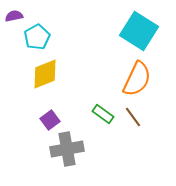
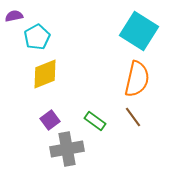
orange semicircle: rotated 12 degrees counterclockwise
green rectangle: moved 8 px left, 7 px down
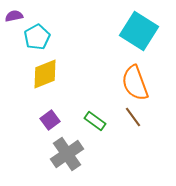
orange semicircle: moved 2 px left, 4 px down; rotated 147 degrees clockwise
gray cross: moved 5 px down; rotated 24 degrees counterclockwise
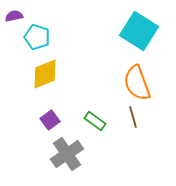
cyan pentagon: rotated 25 degrees counterclockwise
orange semicircle: moved 2 px right
brown line: rotated 20 degrees clockwise
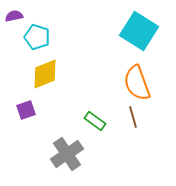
purple square: moved 24 px left, 10 px up; rotated 18 degrees clockwise
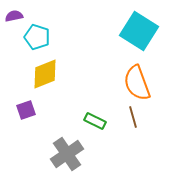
green rectangle: rotated 10 degrees counterclockwise
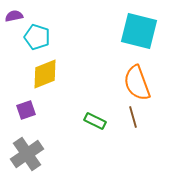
cyan square: rotated 18 degrees counterclockwise
gray cross: moved 40 px left
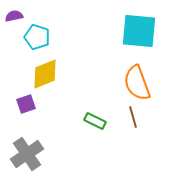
cyan square: rotated 9 degrees counterclockwise
purple square: moved 6 px up
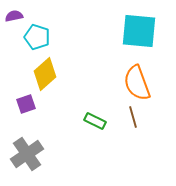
yellow diamond: rotated 20 degrees counterclockwise
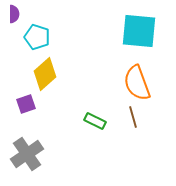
purple semicircle: moved 2 px up; rotated 102 degrees clockwise
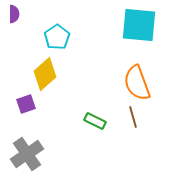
cyan square: moved 6 px up
cyan pentagon: moved 20 px right; rotated 20 degrees clockwise
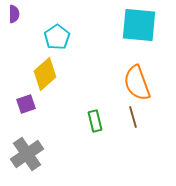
green rectangle: rotated 50 degrees clockwise
